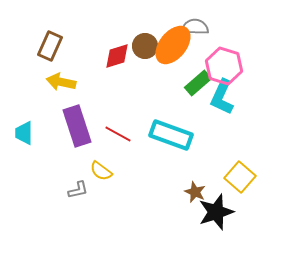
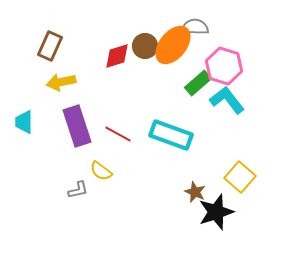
yellow arrow: rotated 24 degrees counterclockwise
cyan L-shape: moved 5 px right, 3 px down; rotated 117 degrees clockwise
cyan trapezoid: moved 11 px up
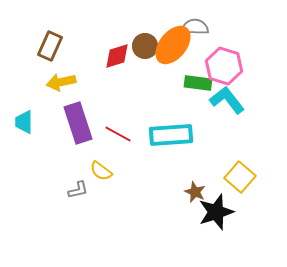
green rectangle: rotated 48 degrees clockwise
purple rectangle: moved 1 px right, 3 px up
cyan rectangle: rotated 24 degrees counterclockwise
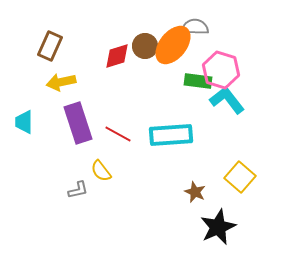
pink hexagon: moved 3 px left, 4 px down
green rectangle: moved 2 px up
yellow semicircle: rotated 15 degrees clockwise
black star: moved 2 px right, 15 px down; rotated 6 degrees counterclockwise
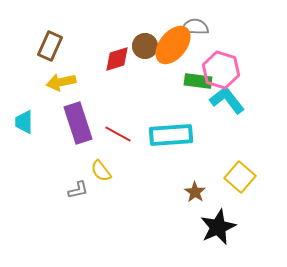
red diamond: moved 3 px down
brown star: rotated 10 degrees clockwise
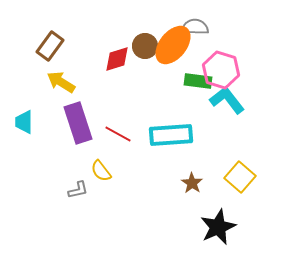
brown rectangle: rotated 12 degrees clockwise
yellow arrow: rotated 44 degrees clockwise
brown star: moved 3 px left, 9 px up
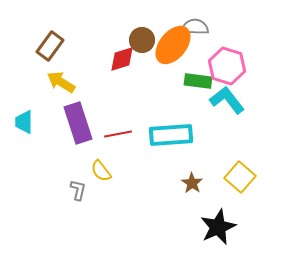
brown circle: moved 3 px left, 6 px up
red diamond: moved 5 px right
pink hexagon: moved 6 px right, 4 px up
red line: rotated 40 degrees counterclockwise
gray L-shape: rotated 65 degrees counterclockwise
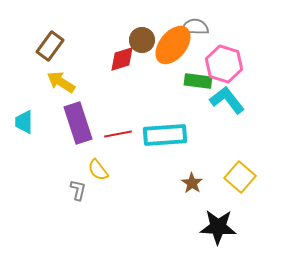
pink hexagon: moved 3 px left, 2 px up
cyan rectangle: moved 6 px left
yellow semicircle: moved 3 px left, 1 px up
black star: rotated 27 degrees clockwise
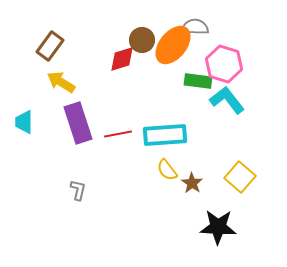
yellow semicircle: moved 69 px right
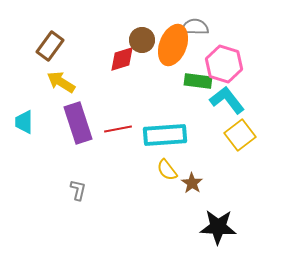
orange ellipse: rotated 18 degrees counterclockwise
red line: moved 5 px up
yellow square: moved 42 px up; rotated 12 degrees clockwise
